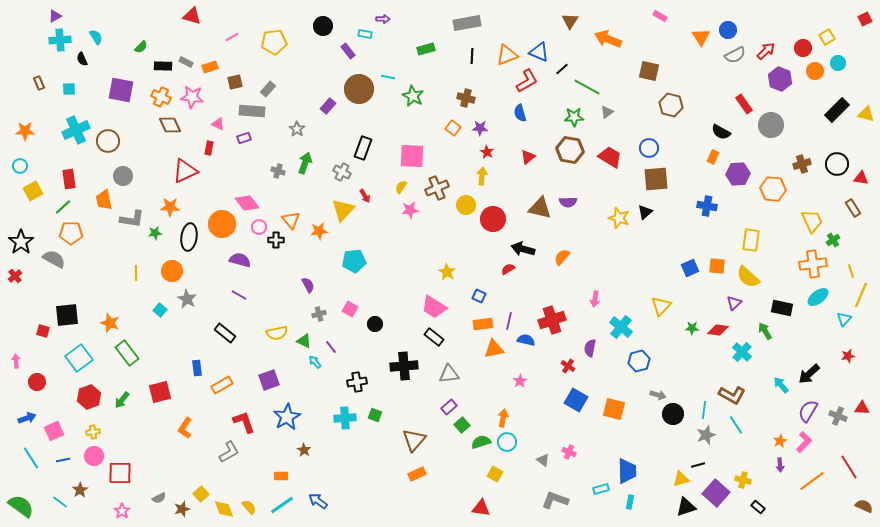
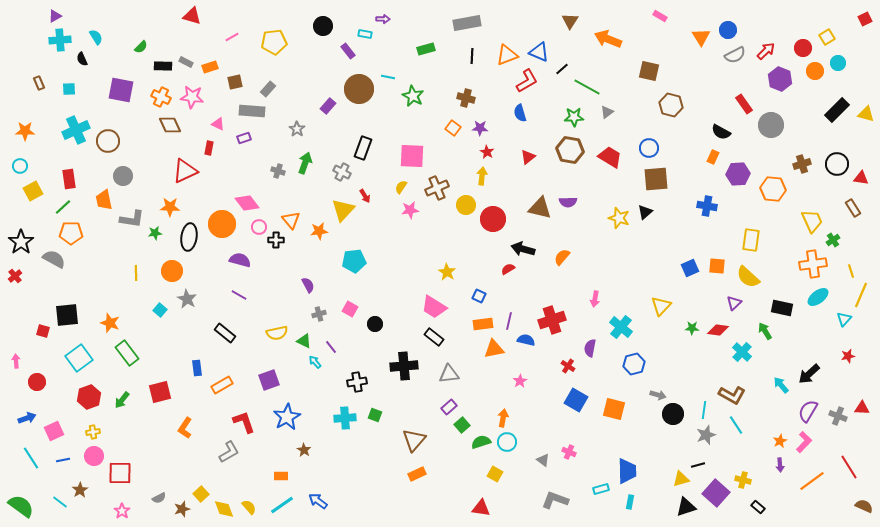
blue hexagon at (639, 361): moved 5 px left, 3 px down
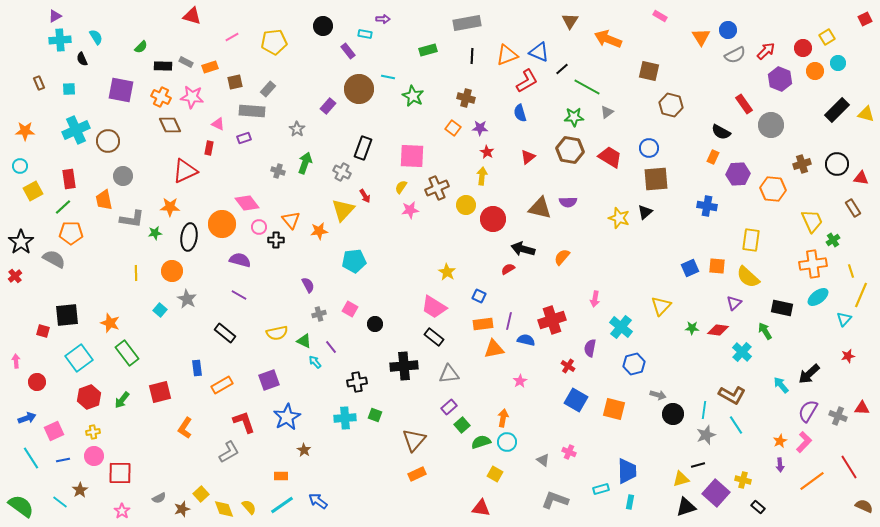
green rectangle at (426, 49): moved 2 px right, 1 px down
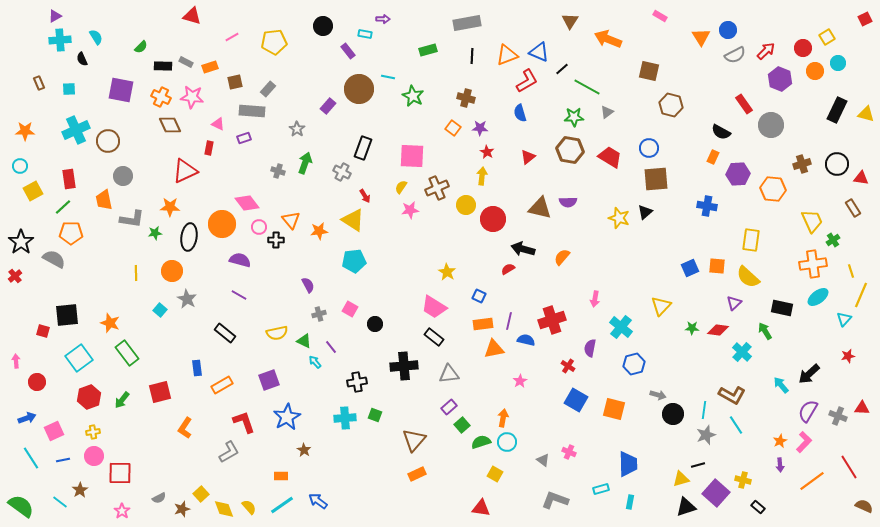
black rectangle at (837, 110): rotated 20 degrees counterclockwise
yellow triangle at (343, 210): moved 10 px right, 10 px down; rotated 40 degrees counterclockwise
blue trapezoid at (627, 471): moved 1 px right, 7 px up
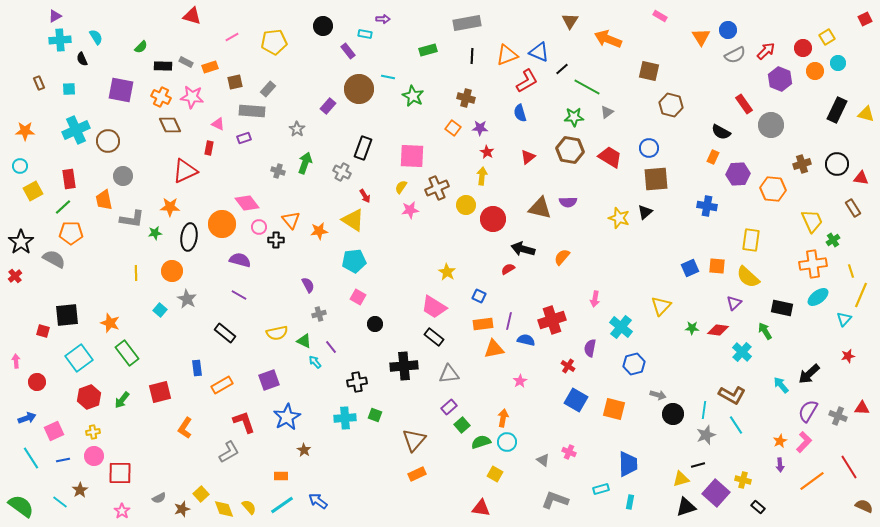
pink square at (350, 309): moved 8 px right, 12 px up
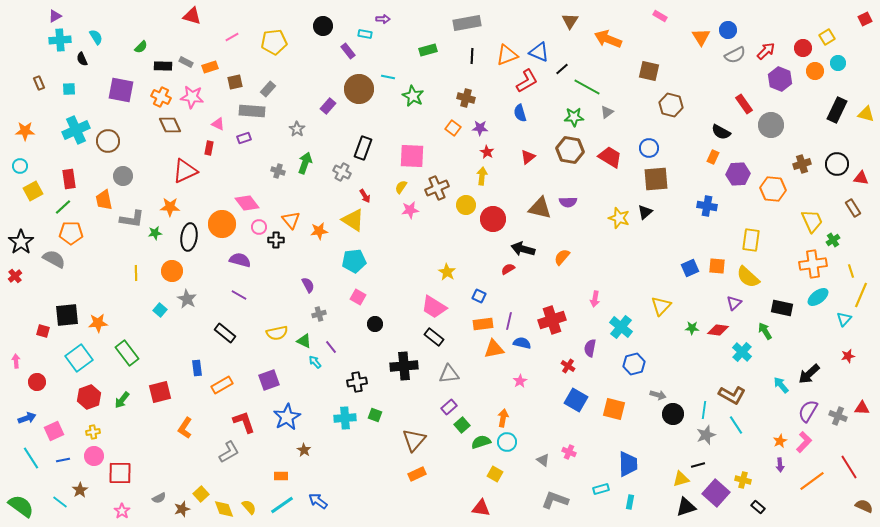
orange star at (110, 323): moved 12 px left; rotated 24 degrees counterclockwise
blue semicircle at (526, 340): moved 4 px left, 3 px down
